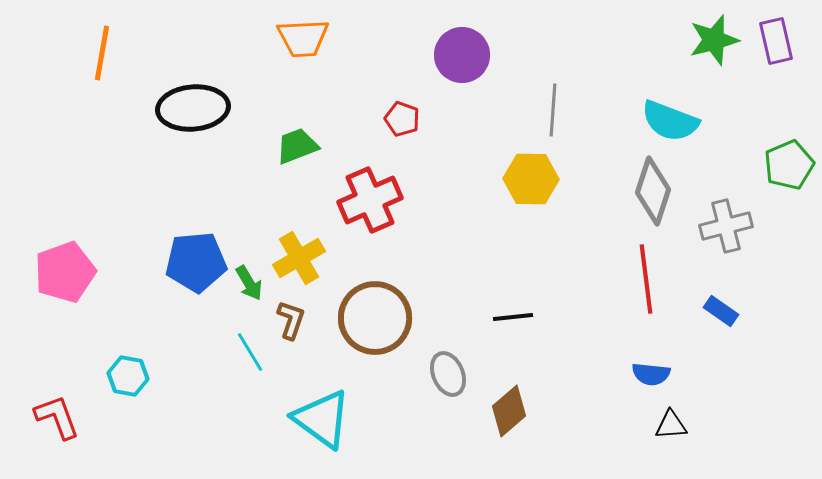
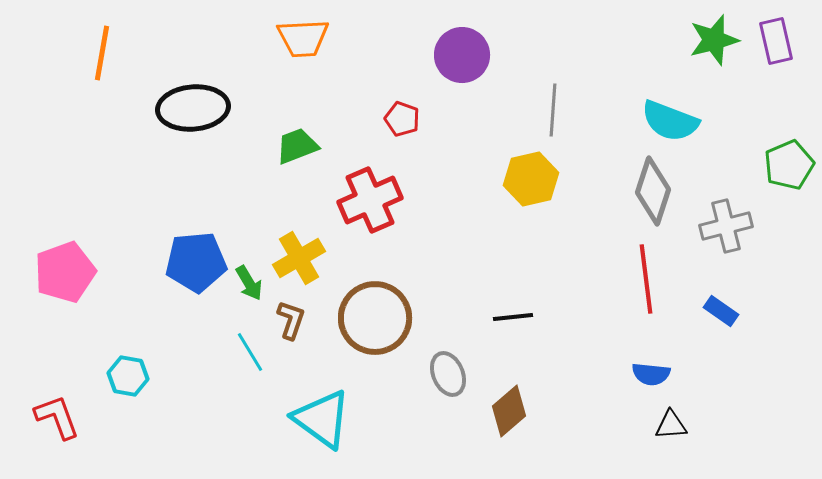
yellow hexagon: rotated 14 degrees counterclockwise
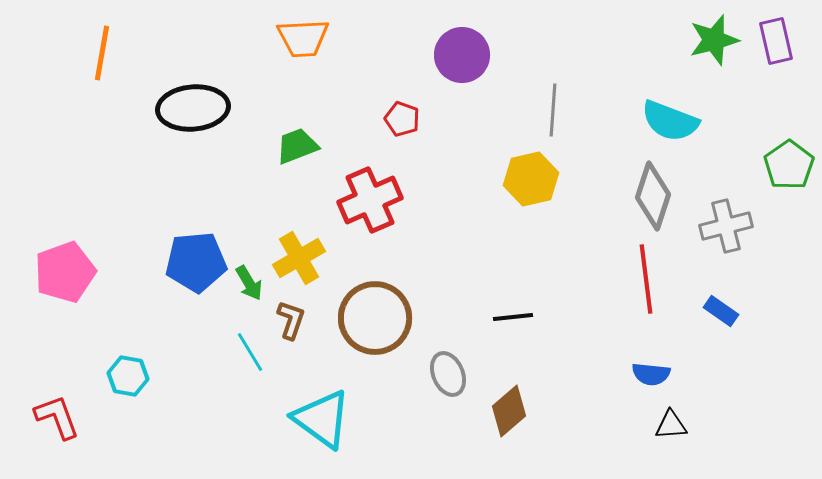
green pentagon: rotated 12 degrees counterclockwise
gray diamond: moved 5 px down
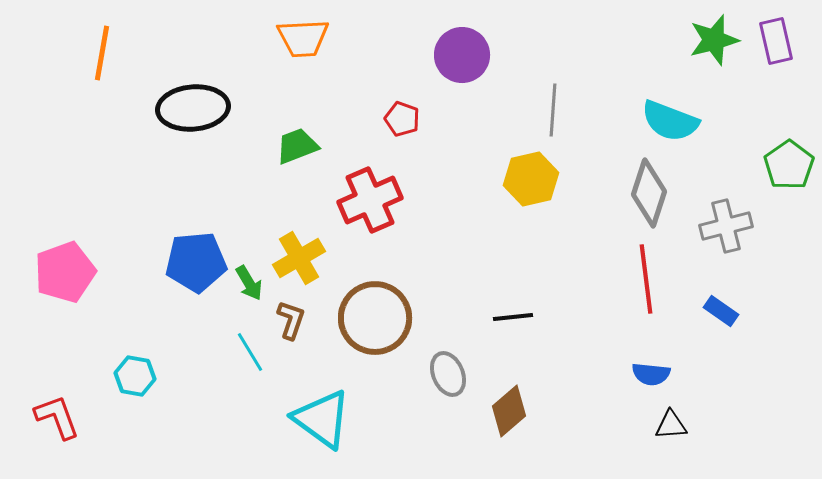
gray diamond: moved 4 px left, 3 px up
cyan hexagon: moved 7 px right
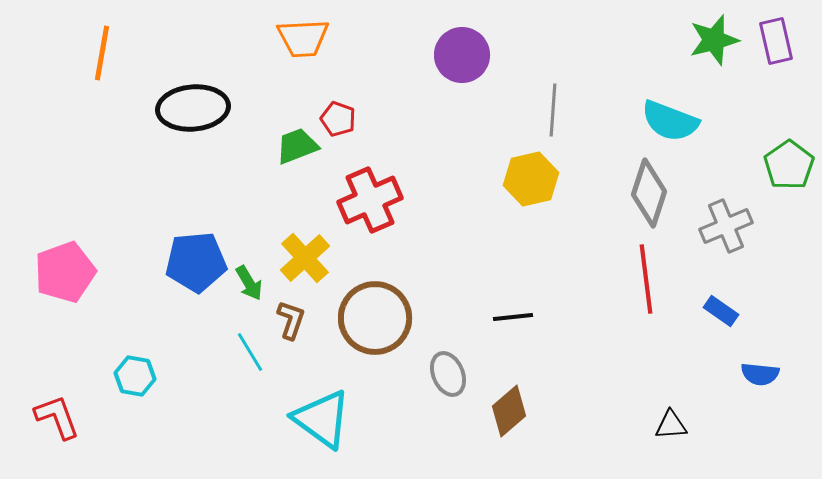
red pentagon: moved 64 px left
gray cross: rotated 9 degrees counterclockwise
yellow cross: moved 6 px right; rotated 12 degrees counterclockwise
blue semicircle: moved 109 px right
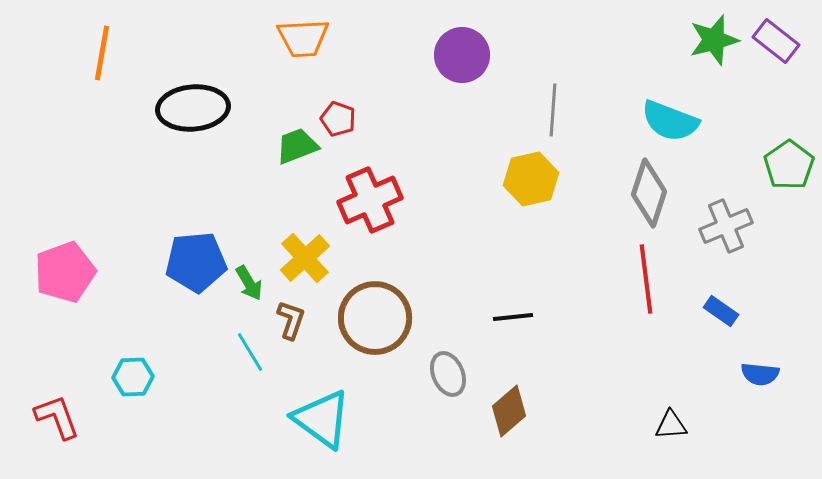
purple rectangle: rotated 39 degrees counterclockwise
cyan hexagon: moved 2 px left, 1 px down; rotated 12 degrees counterclockwise
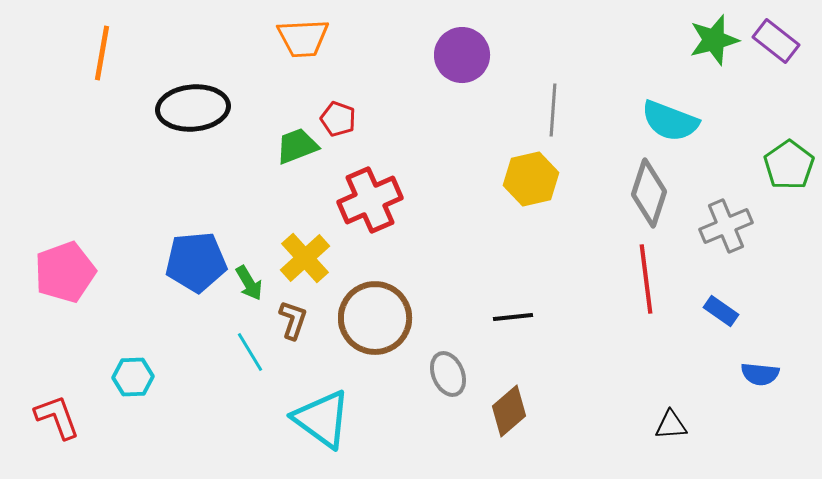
brown L-shape: moved 2 px right
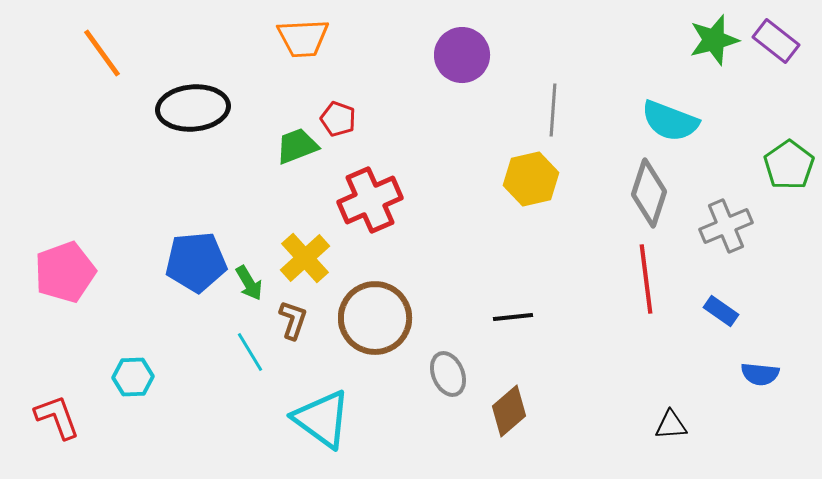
orange line: rotated 46 degrees counterclockwise
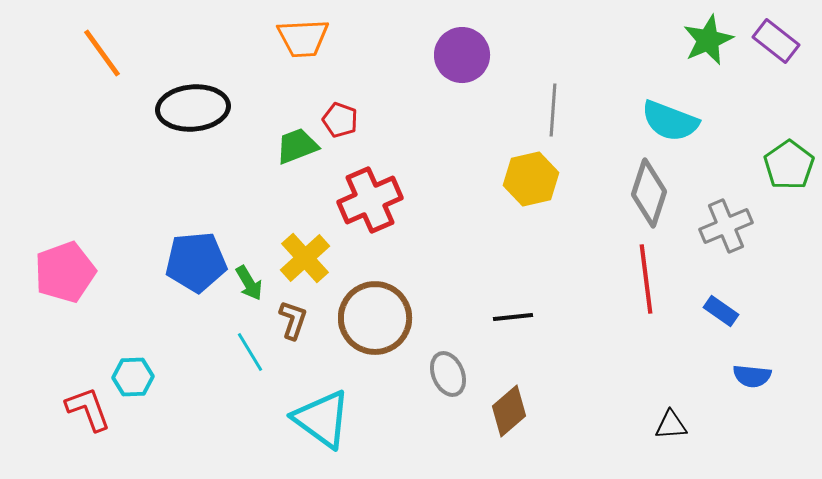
green star: moved 6 px left; rotated 9 degrees counterclockwise
red pentagon: moved 2 px right, 1 px down
blue semicircle: moved 8 px left, 2 px down
red L-shape: moved 31 px right, 8 px up
